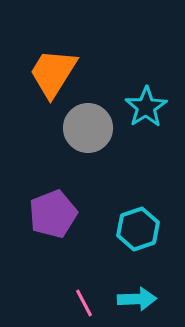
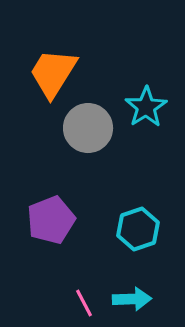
purple pentagon: moved 2 px left, 6 px down
cyan arrow: moved 5 px left
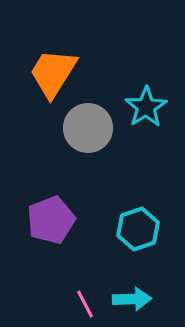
pink line: moved 1 px right, 1 px down
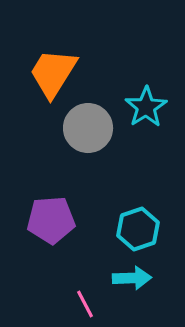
purple pentagon: rotated 18 degrees clockwise
cyan arrow: moved 21 px up
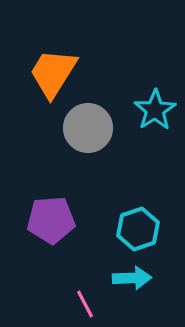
cyan star: moved 9 px right, 3 px down
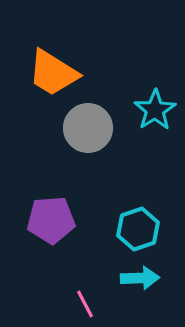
orange trapezoid: rotated 90 degrees counterclockwise
cyan arrow: moved 8 px right
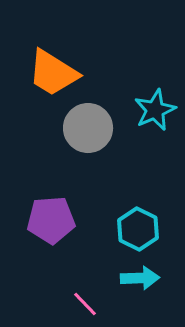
cyan star: rotated 9 degrees clockwise
cyan hexagon: rotated 15 degrees counterclockwise
pink line: rotated 16 degrees counterclockwise
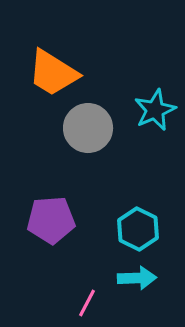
cyan arrow: moved 3 px left
pink line: moved 2 px right, 1 px up; rotated 72 degrees clockwise
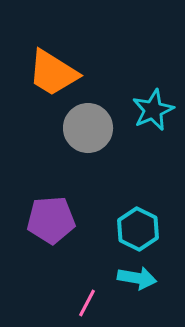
cyan star: moved 2 px left
cyan arrow: rotated 12 degrees clockwise
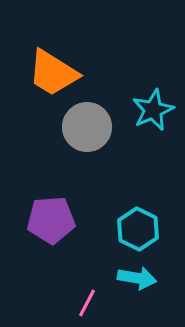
gray circle: moved 1 px left, 1 px up
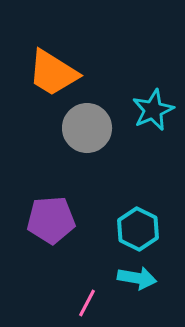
gray circle: moved 1 px down
